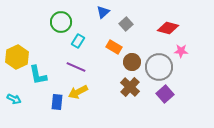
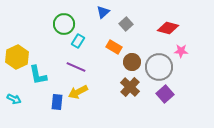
green circle: moved 3 px right, 2 px down
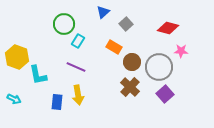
yellow hexagon: rotated 15 degrees counterclockwise
yellow arrow: moved 3 px down; rotated 72 degrees counterclockwise
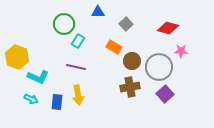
blue triangle: moved 5 px left; rotated 40 degrees clockwise
brown circle: moved 1 px up
purple line: rotated 12 degrees counterclockwise
cyan L-shape: moved 2 px down; rotated 55 degrees counterclockwise
brown cross: rotated 36 degrees clockwise
cyan arrow: moved 17 px right
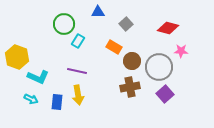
purple line: moved 1 px right, 4 px down
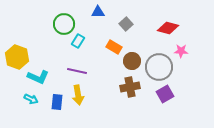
purple square: rotated 12 degrees clockwise
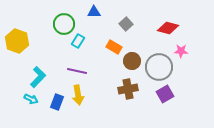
blue triangle: moved 4 px left
yellow hexagon: moved 16 px up
cyan L-shape: rotated 70 degrees counterclockwise
brown cross: moved 2 px left, 2 px down
blue rectangle: rotated 14 degrees clockwise
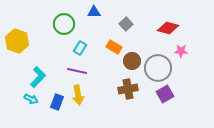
cyan rectangle: moved 2 px right, 7 px down
gray circle: moved 1 px left, 1 px down
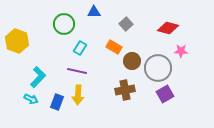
brown cross: moved 3 px left, 1 px down
yellow arrow: rotated 12 degrees clockwise
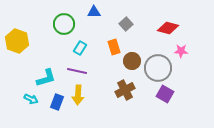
orange rectangle: rotated 42 degrees clockwise
cyan L-shape: moved 8 px right, 1 px down; rotated 30 degrees clockwise
brown cross: rotated 18 degrees counterclockwise
purple square: rotated 30 degrees counterclockwise
